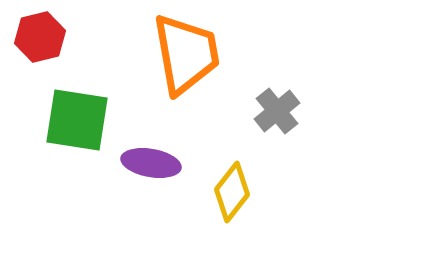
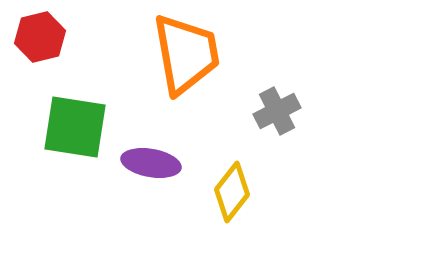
gray cross: rotated 12 degrees clockwise
green square: moved 2 px left, 7 px down
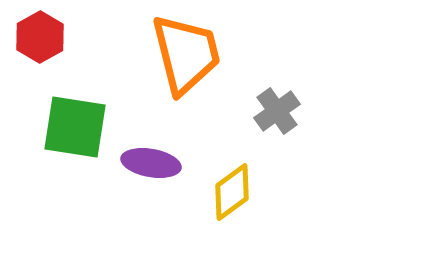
red hexagon: rotated 15 degrees counterclockwise
orange trapezoid: rotated 4 degrees counterclockwise
gray cross: rotated 9 degrees counterclockwise
yellow diamond: rotated 16 degrees clockwise
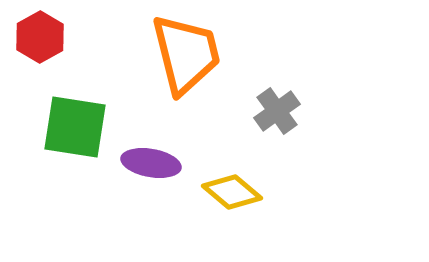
yellow diamond: rotated 76 degrees clockwise
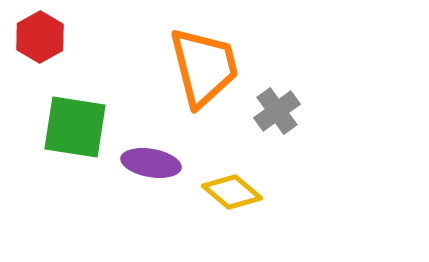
orange trapezoid: moved 18 px right, 13 px down
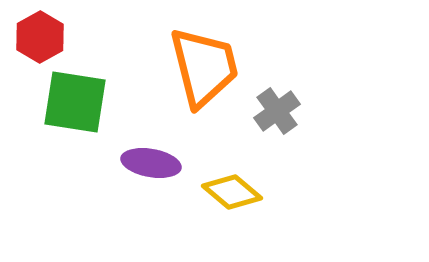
green square: moved 25 px up
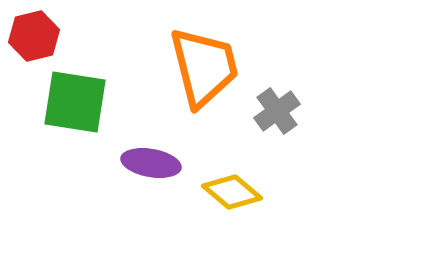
red hexagon: moved 6 px left, 1 px up; rotated 15 degrees clockwise
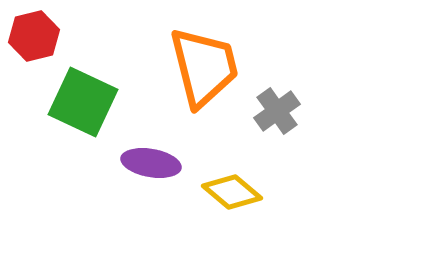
green square: moved 8 px right; rotated 16 degrees clockwise
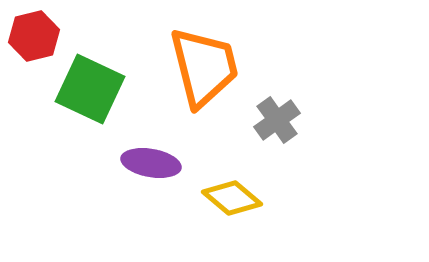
green square: moved 7 px right, 13 px up
gray cross: moved 9 px down
yellow diamond: moved 6 px down
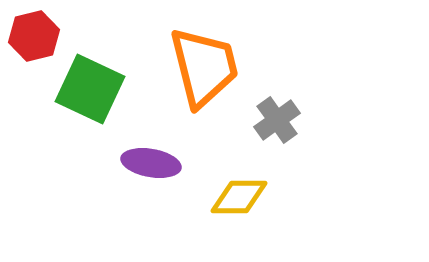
yellow diamond: moved 7 px right, 1 px up; rotated 40 degrees counterclockwise
